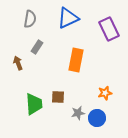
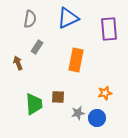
purple rectangle: rotated 20 degrees clockwise
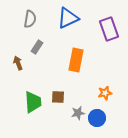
purple rectangle: rotated 15 degrees counterclockwise
green trapezoid: moved 1 px left, 2 px up
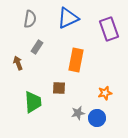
brown square: moved 1 px right, 9 px up
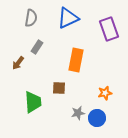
gray semicircle: moved 1 px right, 1 px up
brown arrow: rotated 120 degrees counterclockwise
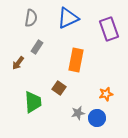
brown square: rotated 32 degrees clockwise
orange star: moved 1 px right, 1 px down
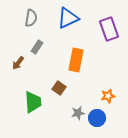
orange star: moved 2 px right, 2 px down
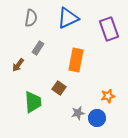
gray rectangle: moved 1 px right, 1 px down
brown arrow: moved 2 px down
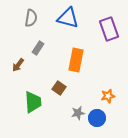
blue triangle: rotated 40 degrees clockwise
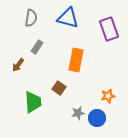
gray rectangle: moved 1 px left, 1 px up
